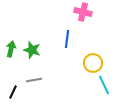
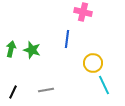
gray line: moved 12 px right, 10 px down
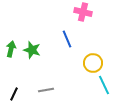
blue line: rotated 30 degrees counterclockwise
black line: moved 1 px right, 2 px down
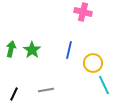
blue line: moved 2 px right, 11 px down; rotated 36 degrees clockwise
green star: rotated 18 degrees clockwise
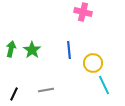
blue line: rotated 18 degrees counterclockwise
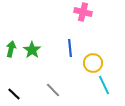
blue line: moved 1 px right, 2 px up
gray line: moved 7 px right; rotated 56 degrees clockwise
black line: rotated 72 degrees counterclockwise
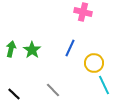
blue line: rotated 30 degrees clockwise
yellow circle: moved 1 px right
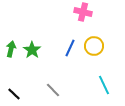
yellow circle: moved 17 px up
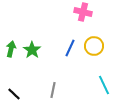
gray line: rotated 56 degrees clockwise
